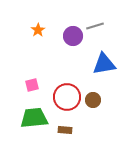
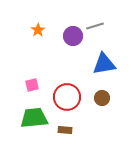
brown circle: moved 9 px right, 2 px up
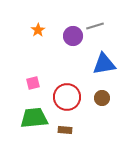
pink square: moved 1 px right, 2 px up
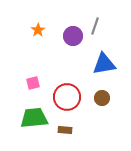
gray line: rotated 54 degrees counterclockwise
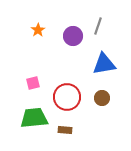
gray line: moved 3 px right
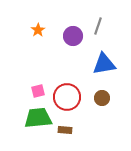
pink square: moved 5 px right, 8 px down
green trapezoid: moved 4 px right
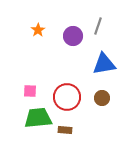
pink square: moved 8 px left; rotated 16 degrees clockwise
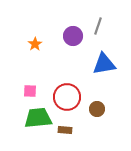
orange star: moved 3 px left, 14 px down
brown circle: moved 5 px left, 11 px down
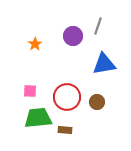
brown circle: moved 7 px up
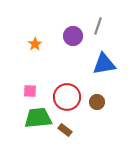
brown rectangle: rotated 32 degrees clockwise
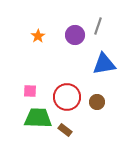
purple circle: moved 2 px right, 1 px up
orange star: moved 3 px right, 8 px up
green trapezoid: rotated 8 degrees clockwise
